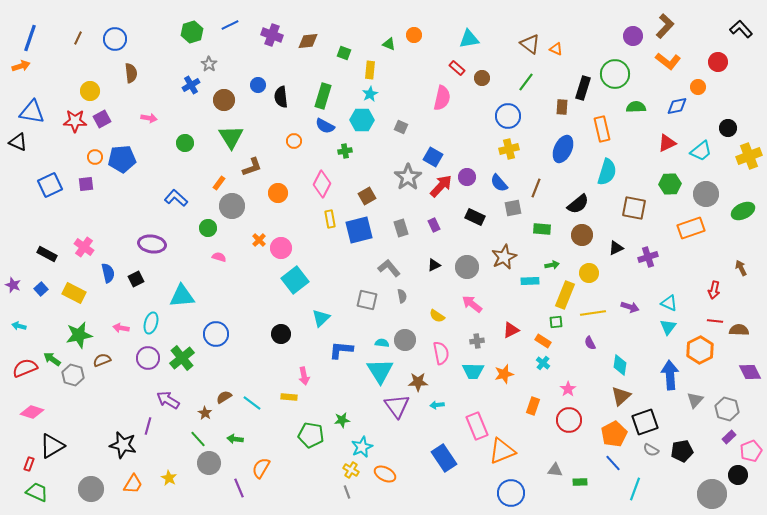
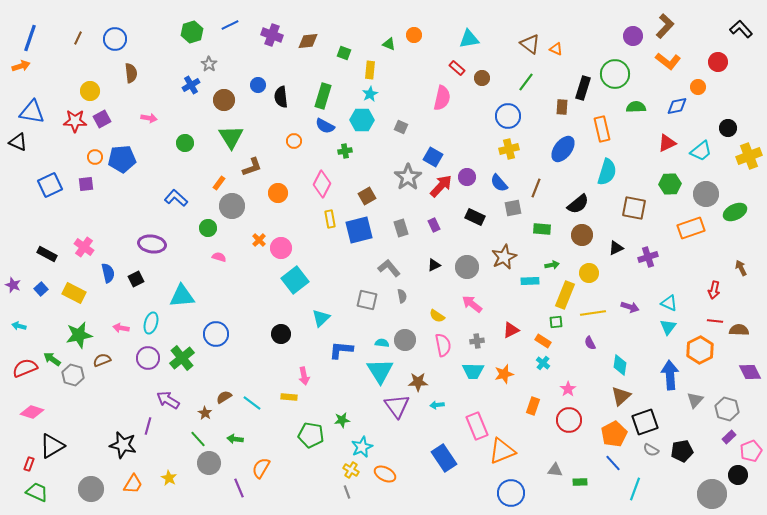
blue ellipse at (563, 149): rotated 12 degrees clockwise
green ellipse at (743, 211): moved 8 px left, 1 px down
pink semicircle at (441, 353): moved 2 px right, 8 px up
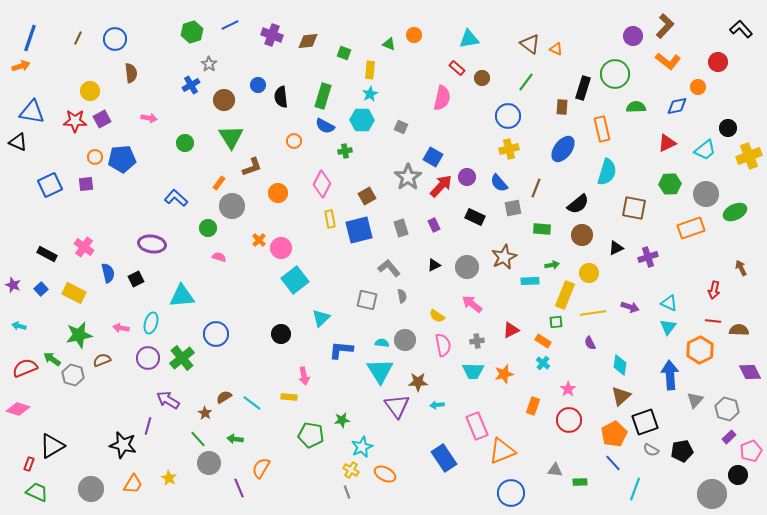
cyan trapezoid at (701, 151): moved 4 px right, 1 px up
red line at (715, 321): moved 2 px left
pink diamond at (32, 412): moved 14 px left, 3 px up
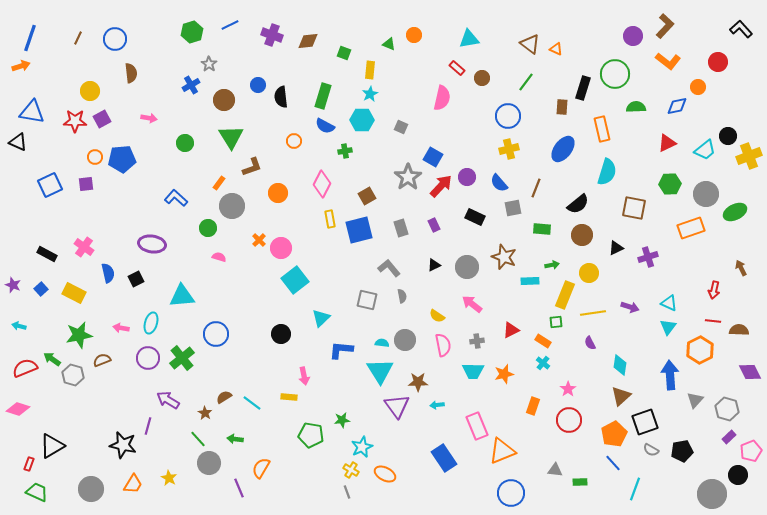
black circle at (728, 128): moved 8 px down
brown star at (504, 257): rotated 25 degrees counterclockwise
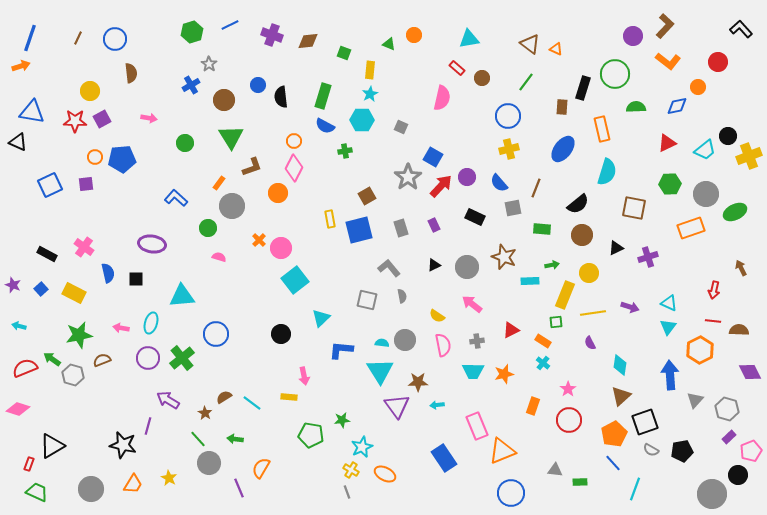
pink diamond at (322, 184): moved 28 px left, 16 px up
black square at (136, 279): rotated 28 degrees clockwise
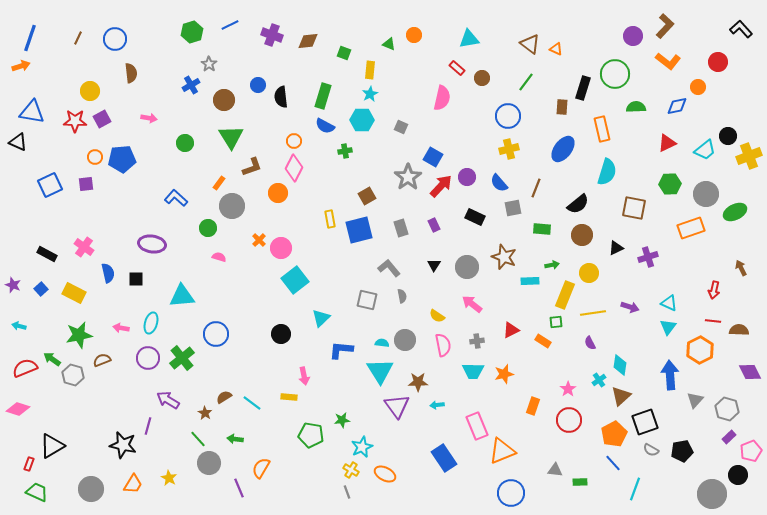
black triangle at (434, 265): rotated 32 degrees counterclockwise
cyan cross at (543, 363): moved 56 px right, 17 px down; rotated 16 degrees clockwise
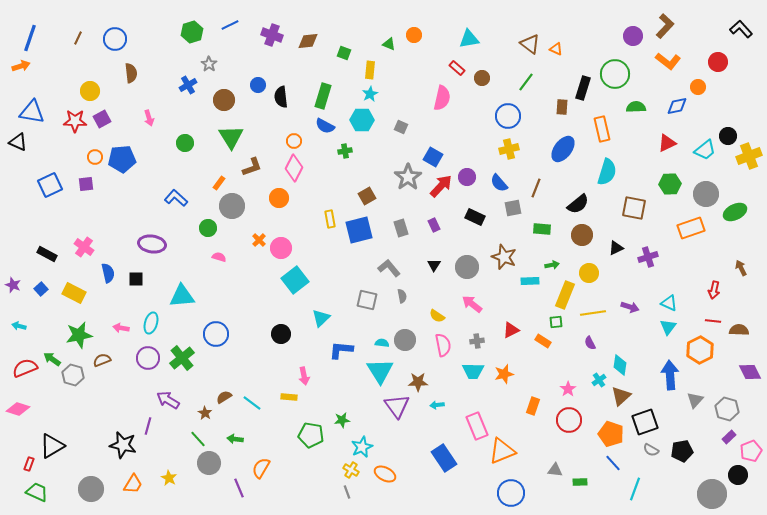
blue cross at (191, 85): moved 3 px left
pink arrow at (149, 118): rotated 63 degrees clockwise
orange circle at (278, 193): moved 1 px right, 5 px down
orange pentagon at (614, 434): moved 3 px left; rotated 25 degrees counterclockwise
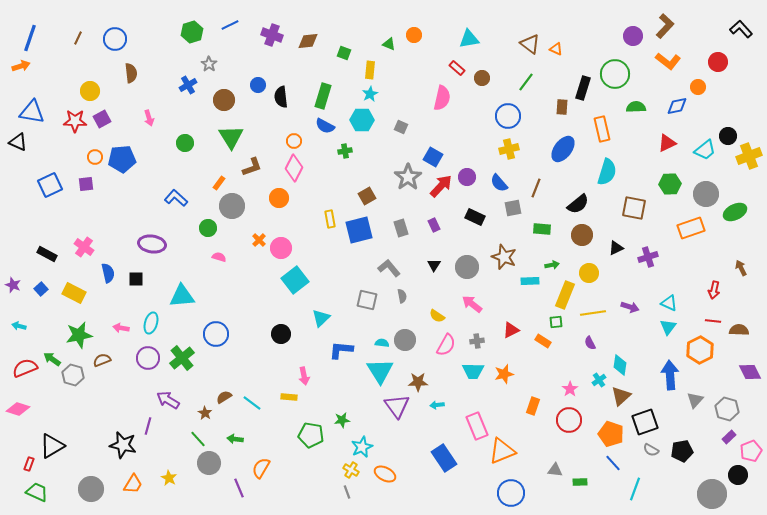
pink semicircle at (443, 345): moved 3 px right; rotated 40 degrees clockwise
pink star at (568, 389): moved 2 px right
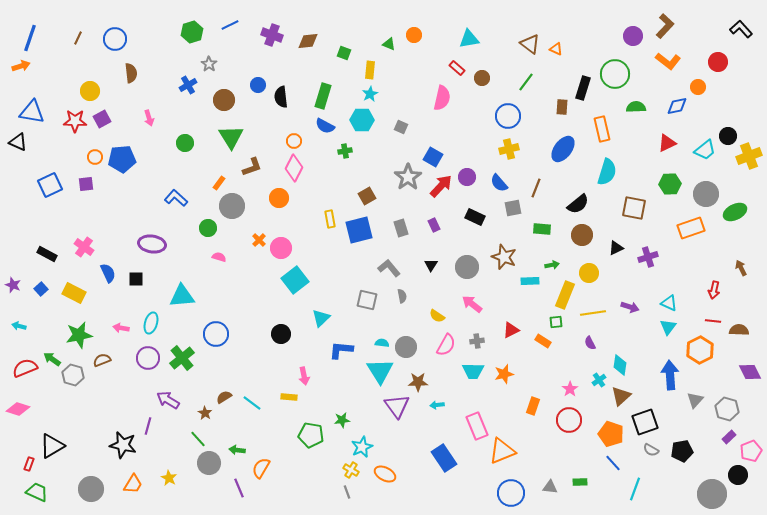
black triangle at (434, 265): moved 3 px left
blue semicircle at (108, 273): rotated 12 degrees counterclockwise
gray circle at (405, 340): moved 1 px right, 7 px down
green arrow at (235, 439): moved 2 px right, 11 px down
gray triangle at (555, 470): moved 5 px left, 17 px down
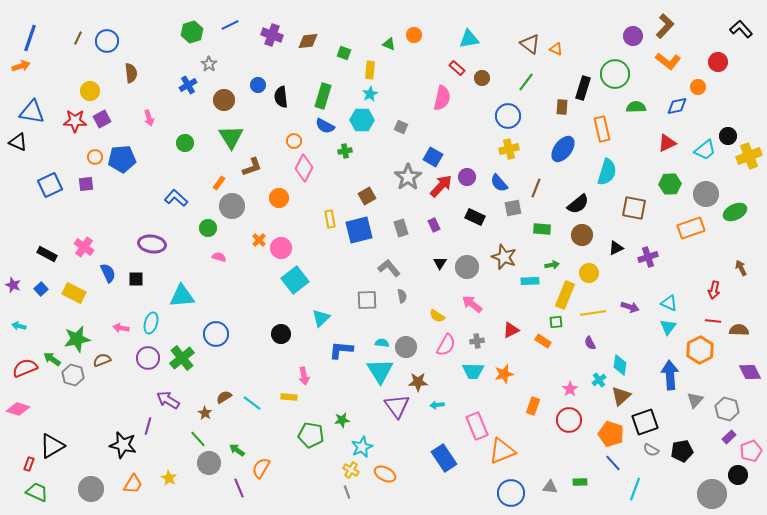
blue circle at (115, 39): moved 8 px left, 2 px down
pink diamond at (294, 168): moved 10 px right
black triangle at (431, 265): moved 9 px right, 2 px up
gray square at (367, 300): rotated 15 degrees counterclockwise
green star at (79, 335): moved 2 px left, 4 px down
green arrow at (237, 450): rotated 28 degrees clockwise
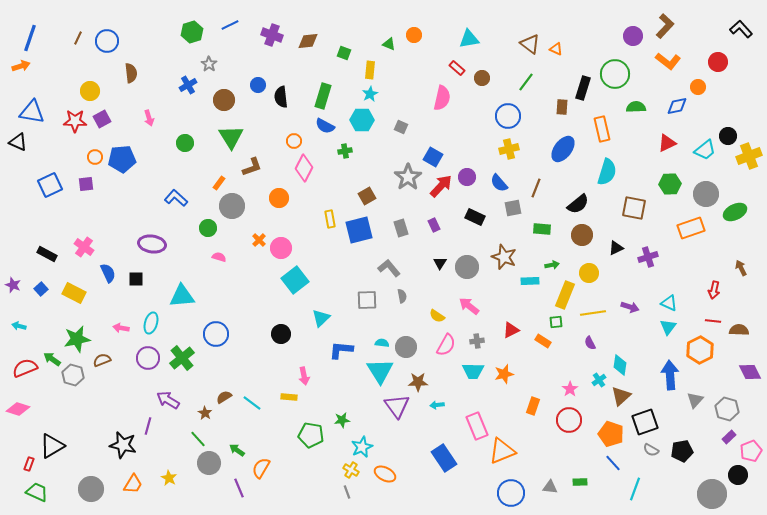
pink arrow at (472, 304): moved 3 px left, 2 px down
